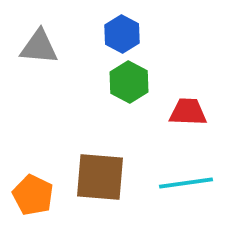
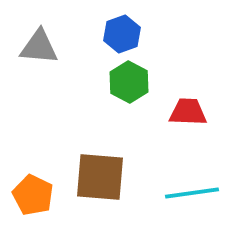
blue hexagon: rotated 12 degrees clockwise
cyan line: moved 6 px right, 10 px down
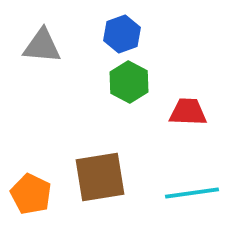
gray triangle: moved 3 px right, 1 px up
brown square: rotated 14 degrees counterclockwise
orange pentagon: moved 2 px left, 1 px up
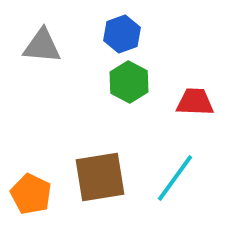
red trapezoid: moved 7 px right, 10 px up
cyan line: moved 17 px left, 15 px up; rotated 46 degrees counterclockwise
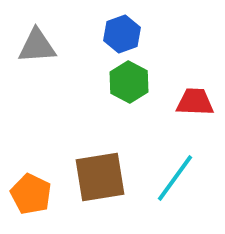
gray triangle: moved 5 px left; rotated 9 degrees counterclockwise
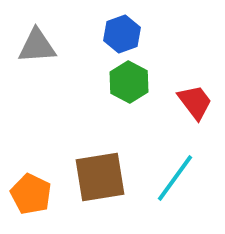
red trapezoid: rotated 51 degrees clockwise
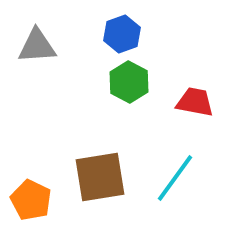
red trapezoid: rotated 42 degrees counterclockwise
orange pentagon: moved 6 px down
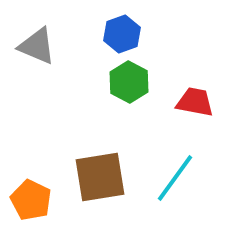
gray triangle: rotated 27 degrees clockwise
